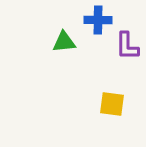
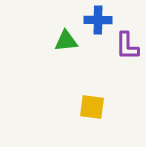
green triangle: moved 2 px right, 1 px up
yellow square: moved 20 px left, 3 px down
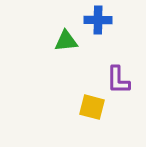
purple L-shape: moved 9 px left, 34 px down
yellow square: rotated 8 degrees clockwise
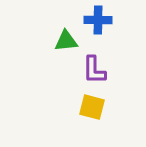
purple L-shape: moved 24 px left, 10 px up
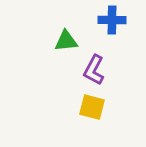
blue cross: moved 14 px right
purple L-shape: rotated 28 degrees clockwise
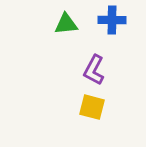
green triangle: moved 17 px up
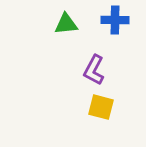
blue cross: moved 3 px right
yellow square: moved 9 px right
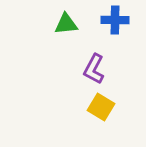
purple L-shape: moved 1 px up
yellow square: rotated 16 degrees clockwise
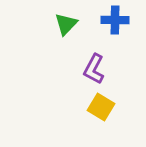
green triangle: rotated 40 degrees counterclockwise
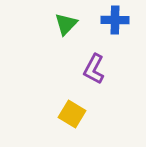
yellow square: moved 29 px left, 7 px down
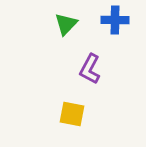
purple L-shape: moved 4 px left
yellow square: rotated 20 degrees counterclockwise
